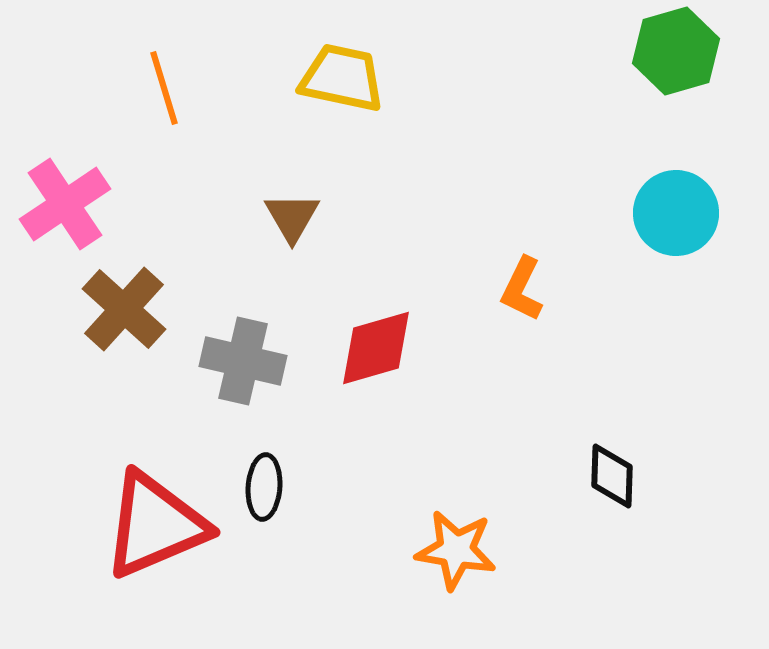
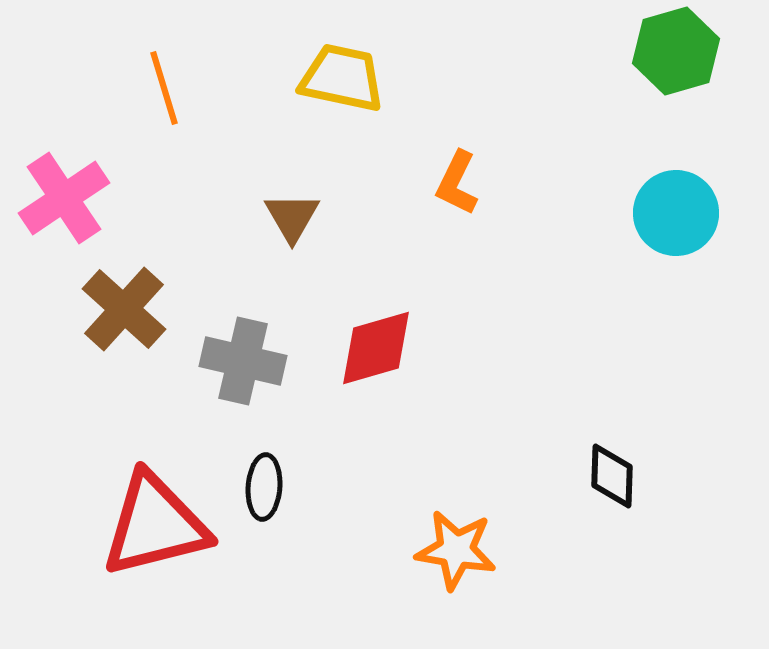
pink cross: moved 1 px left, 6 px up
orange L-shape: moved 65 px left, 106 px up
red triangle: rotated 9 degrees clockwise
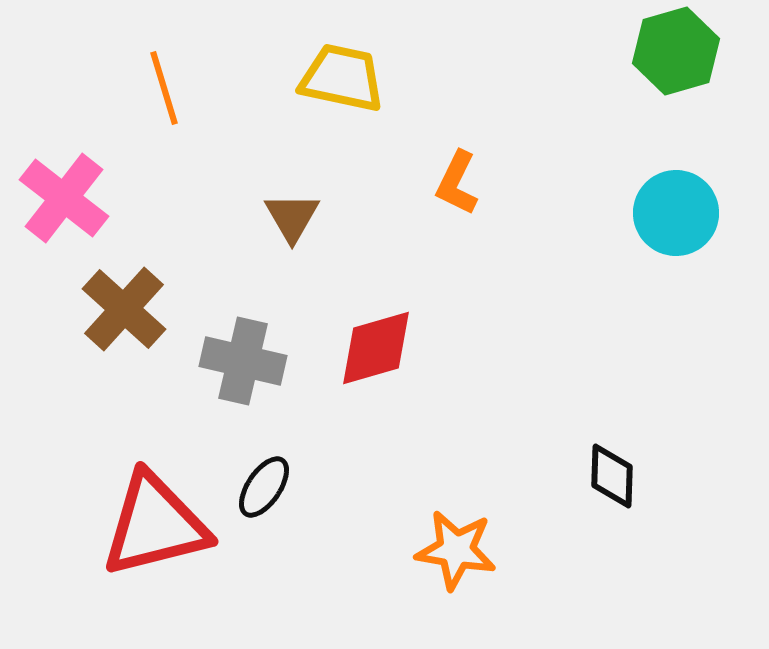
pink cross: rotated 18 degrees counterclockwise
black ellipse: rotated 30 degrees clockwise
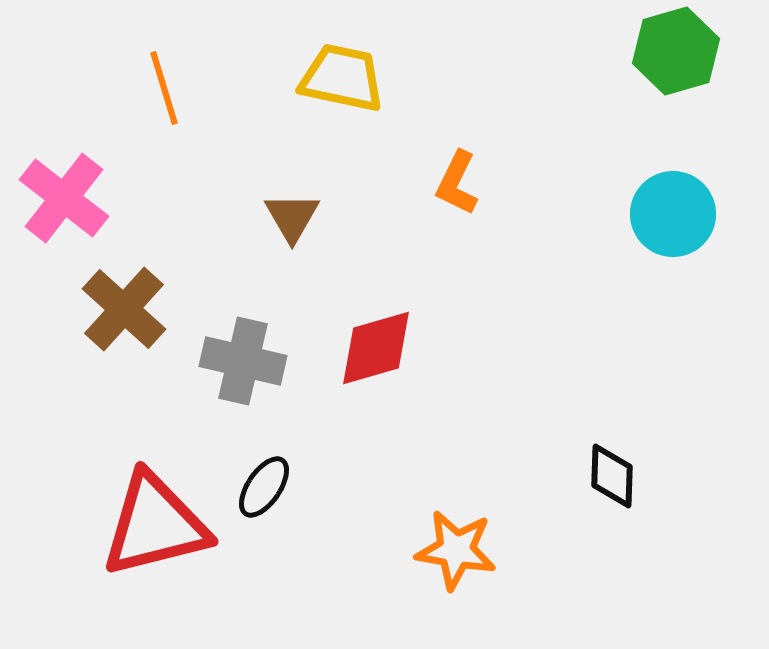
cyan circle: moved 3 px left, 1 px down
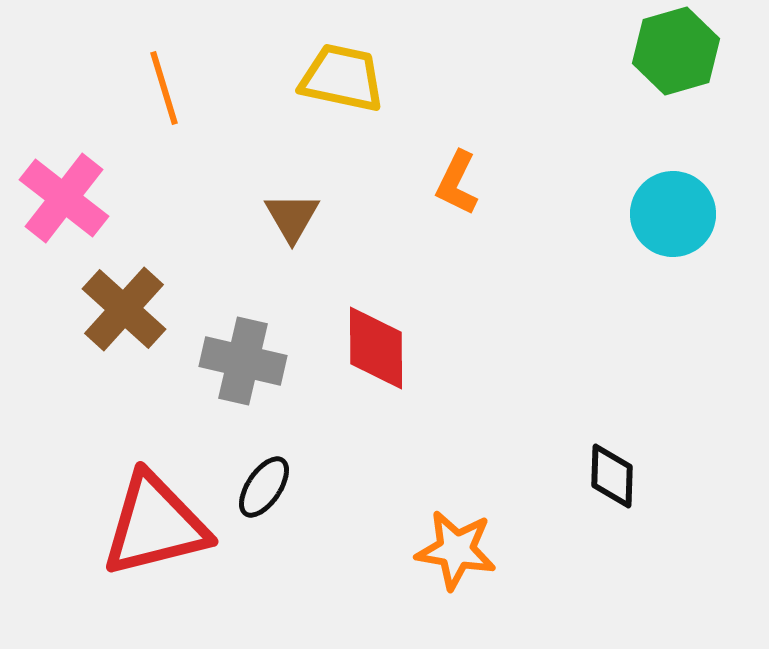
red diamond: rotated 74 degrees counterclockwise
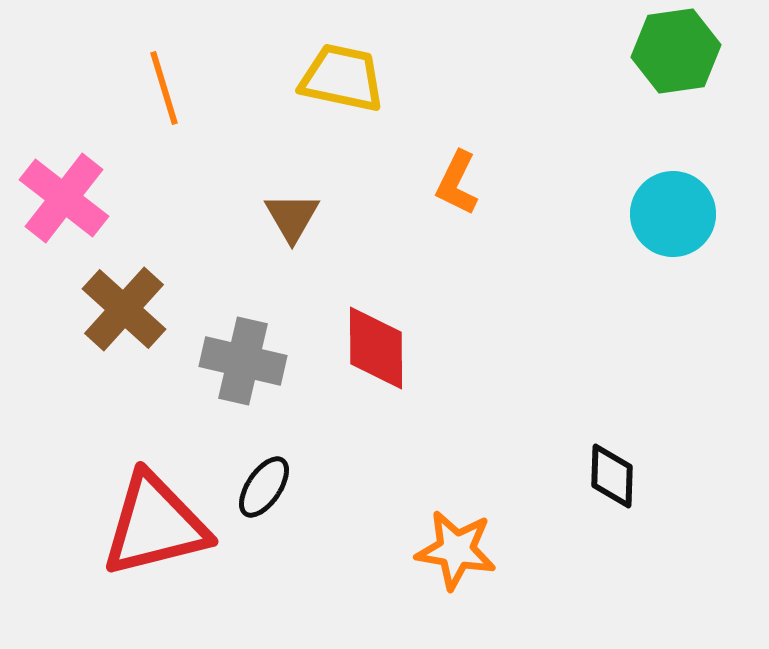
green hexagon: rotated 8 degrees clockwise
